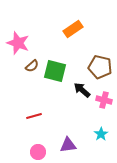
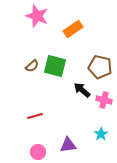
pink star: moved 19 px right, 27 px up
green square: moved 5 px up
red line: moved 1 px right
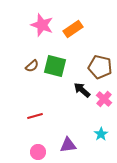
pink star: moved 5 px right, 9 px down
pink cross: moved 1 px up; rotated 28 degrees clockwise
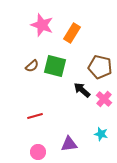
orange rectangle: moved 1 px left, 4 px down; rotated 24 degrees counterclockwise
cyan star: rotated 24 degrees counterclockwise
purple triangle: moved 1 px right, 1 px up
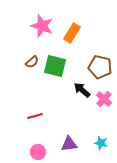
pink star: moved 1 px down
brown semicircle: moved 4 px up
cyan star: moved 9 px down
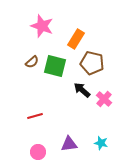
orange rectangle: moved 4 px right, 6 px down
brown pentagon: moved 8 px left, 4 px up
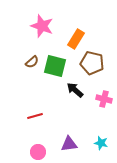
black arrow: moved 7 px left
pink cross: rotated 28 degrees counterclockwise
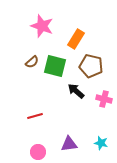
brown pentagon: moved 1 px left, 3 px down
black arrow: moved 1 px right, 1 px down
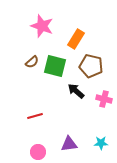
cyan star: rotated 16 degrees counterclockwise
